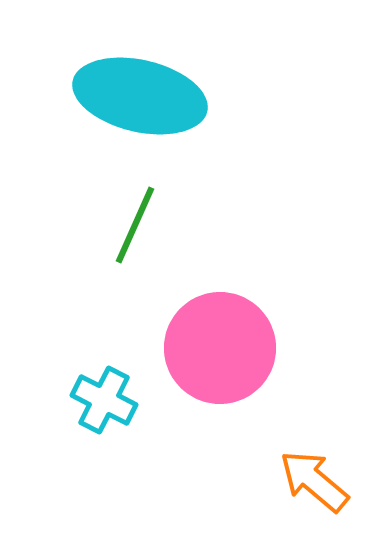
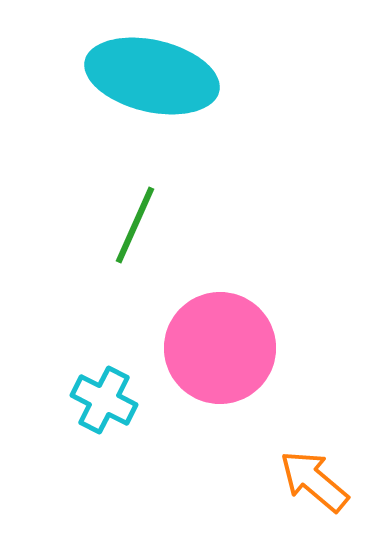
cyan ellipse: moved 12 px right, 20 px up
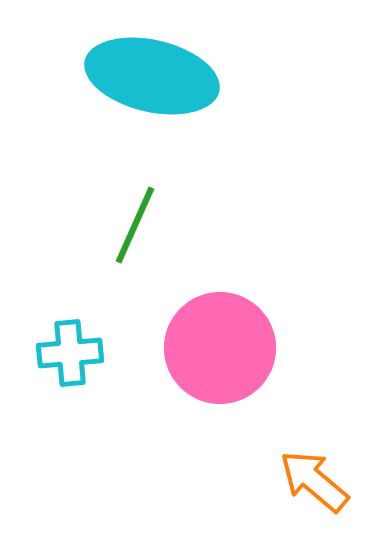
cyan cross: moved 34 px left, 47 px up; rotated 32 degrees counterclockwise
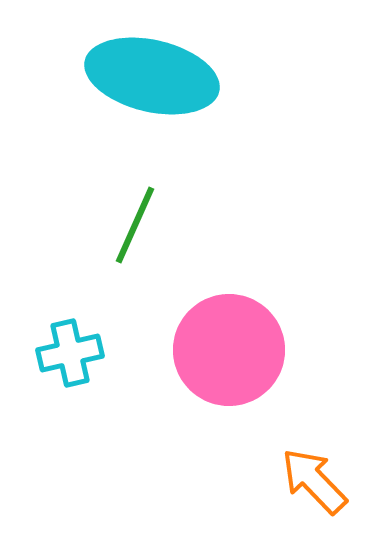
pink circle: moved 9 px right, 2 px down
cyan cross: rotated 8 degrees counterclockwise
orange arrow: rotated 6 degrees clockwise
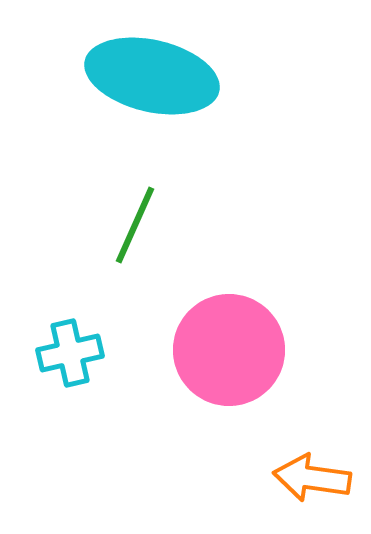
orange arrow: moved 2 px left, 3 px up; rotated 38 degrees counterclockwise
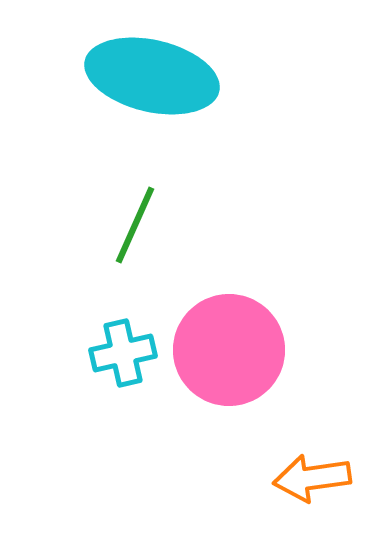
cyan cross: moved 53 px right
orange arrow: rotated 16 degrees counterclockwise
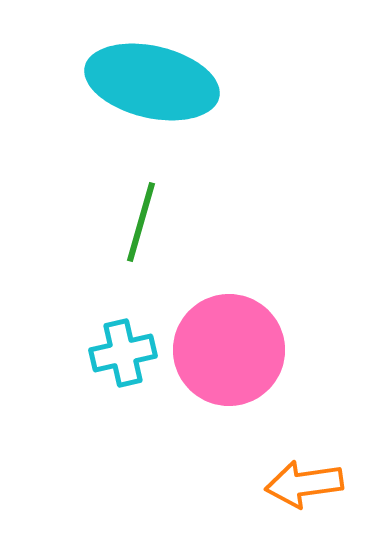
cyan ellipse: moved 6 px down
green line: moved 6 px right, 3 px up; rotated 8 degrees counterclockwise
orange arrow: moved 8 px left, 6 px down
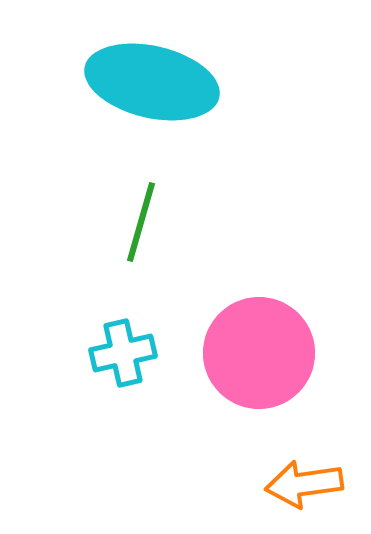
pink circle: moved 30 px right, 3 px down
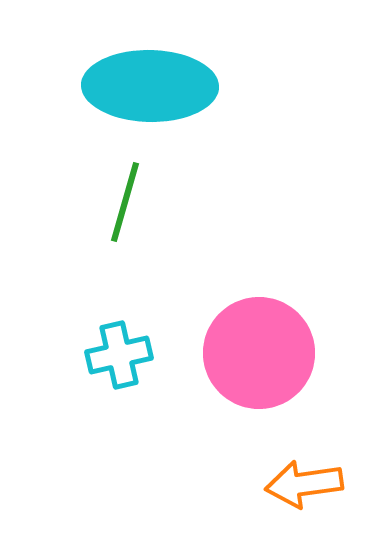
cyan ellipse: moved 2 px left, 4 px down; rotated 12 degrees counterclockwise
green line: moved 16 px left, 20 px up
cyan cross: moved 4 px left, 2 px down
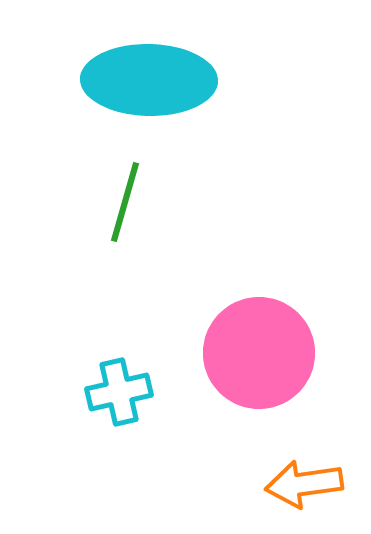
cyan ellipse: moved 1 px left, 6 px up
cyan cross: moved 37 px down
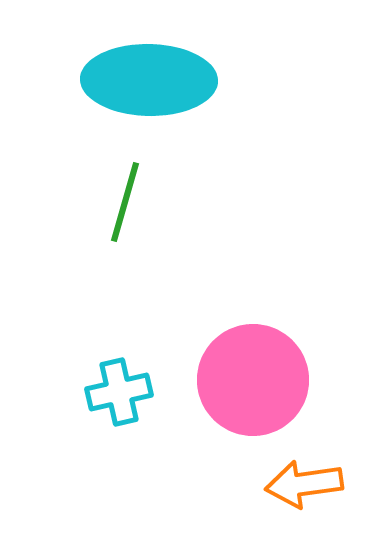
pink circle: moved 6 px left, 27 px down
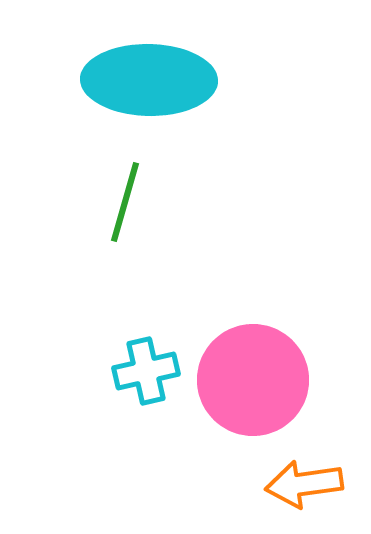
cyan cross: moved 27 px right, 21 px up
